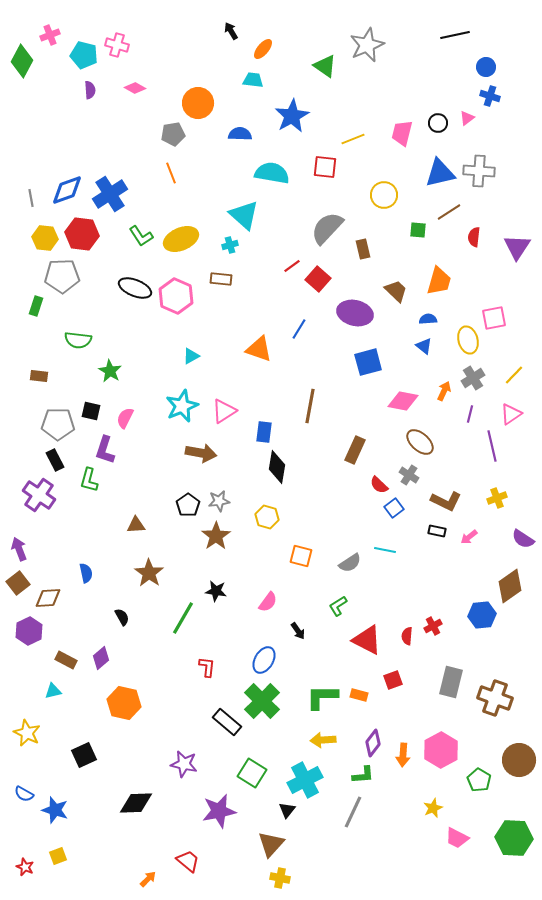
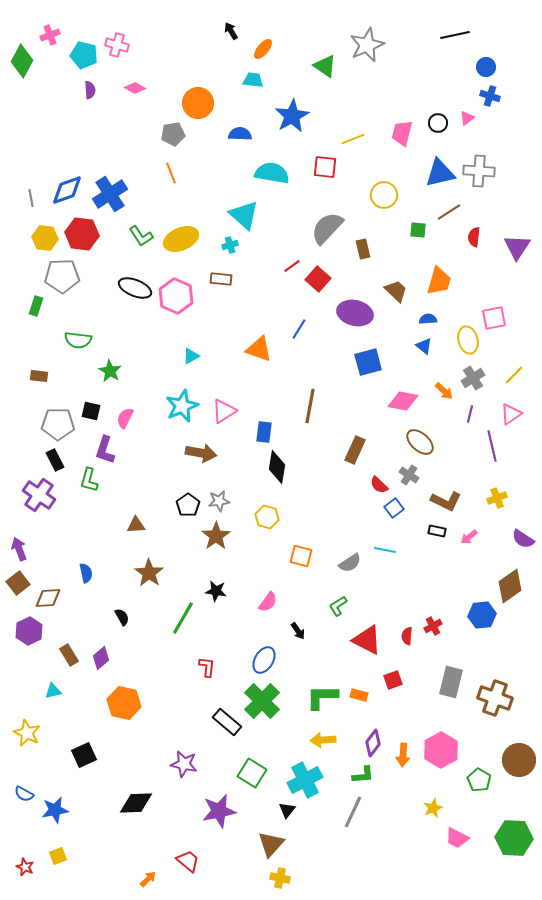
orange arrow at (444, 391): rotated 108 degrees clockwise
brown rectangle at (66, 660): moved 3 px right, 5 px up; rotated 30 degrees clockwise
blue star at (55, 810): rotated 28 degrees counterclockwise
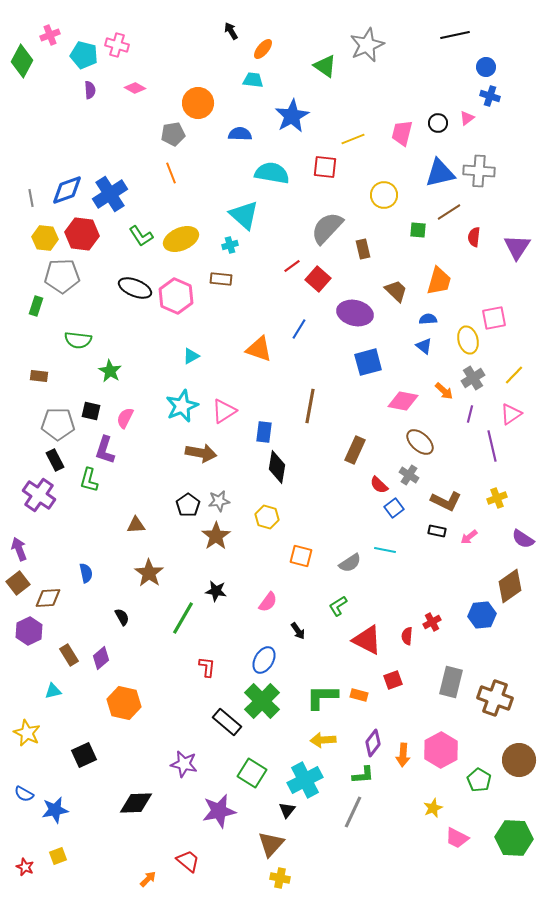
red cross at (433, 626): moved 1 px left, 4 px up
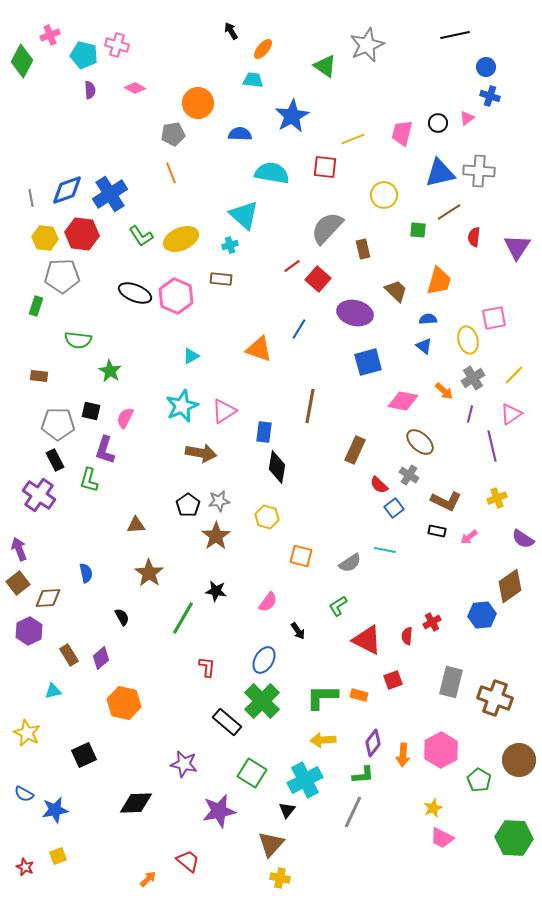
black ellipse at (135, 288): moved 5 px down
pink trapezoid at (457, 838): moved 15 px left
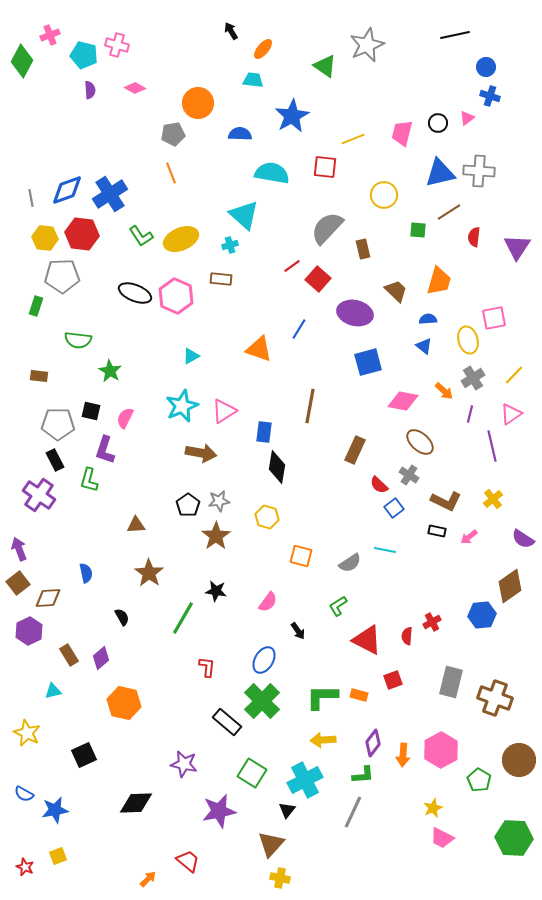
yellow cross at (497, 498): moved 4 px left, 1 px down; rotated 18 degrees counterclockwise
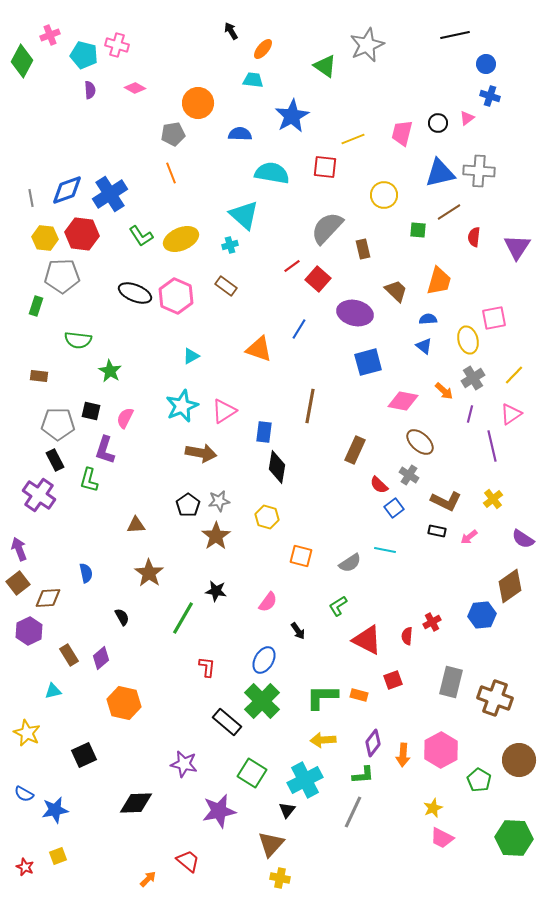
blue circle at (486, 67): moved 3 px up
brown rectangle at (221, 279): moved 5 px right, 7 px down; rotated 30 degrees clockwise
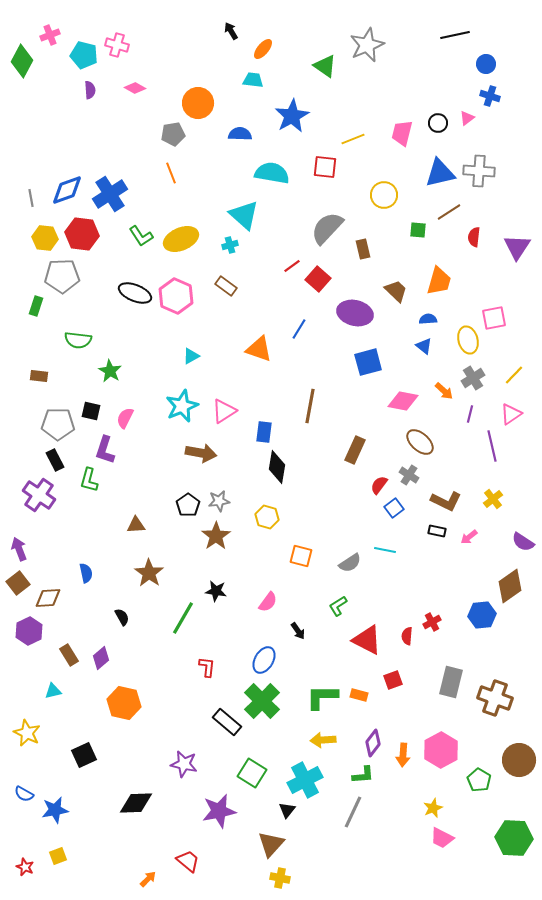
red semicircle at (379, 485): rotated 84 degrees clockwise
purple semicircle at (523, 539): moved 3 px down
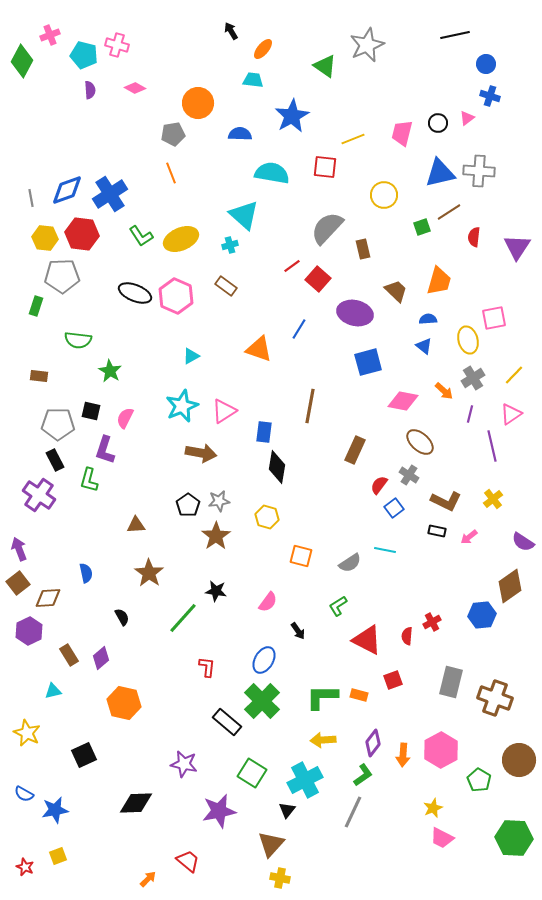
green square at (418, 230): moved 4 px right, 3 px up; rotated 24 degrees counterclockwise
green line at (183, 618): rotated 12 degrees clockwise
green L-shape at (363, 775): rotated 30 degrees counterclockwise
